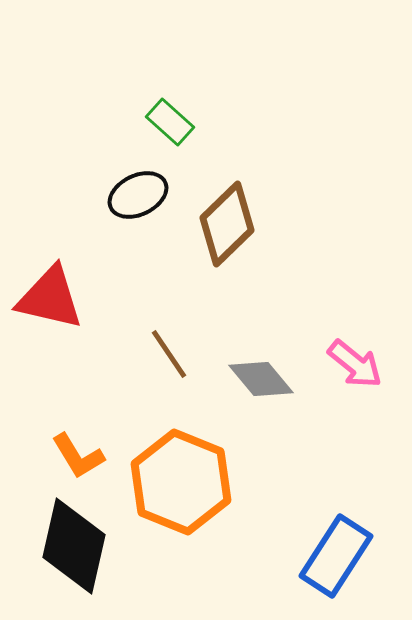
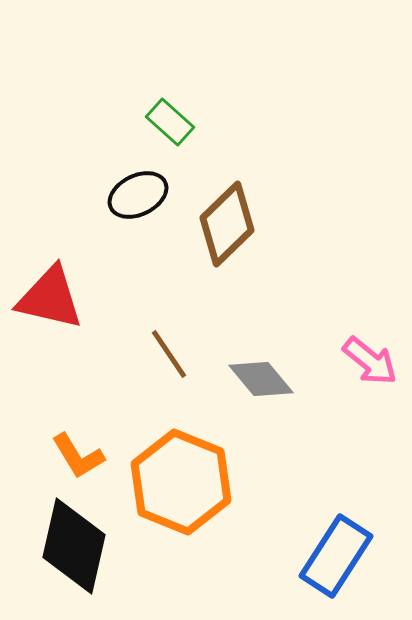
pink arrow: moved 15 px right, 3 px up
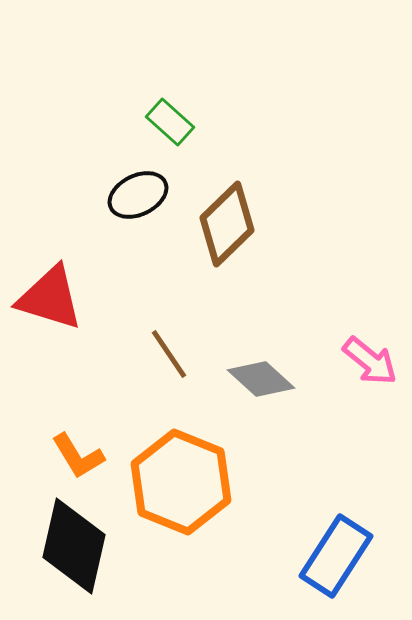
red triangle: rotated 4 degrees clockwise
gray diamond: rotated 8 degrees counterclockwise
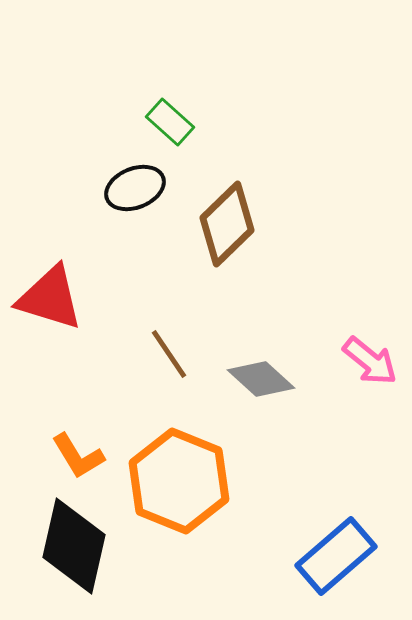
black ellipse: moved 3 px left, 7 px up; rotated 4 degrees clockwise
orange hexagon: moved 2 px left, 1 px up
blue rectangle: rotated 16 degrees clockwise
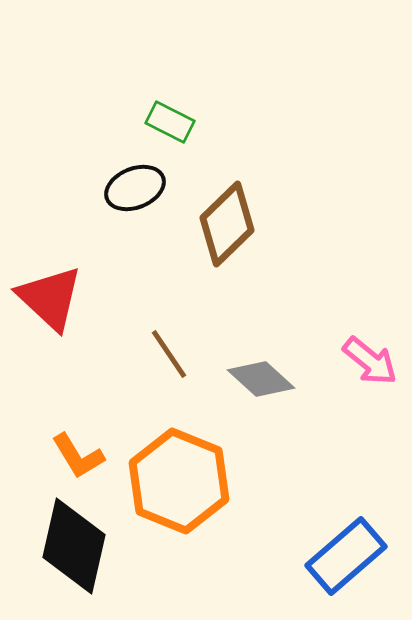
green rectangle: rotated 15 degrees counterclockwise
red triangle: rotated 26 degrees clockwise
blue rectangle: moved 10 px right
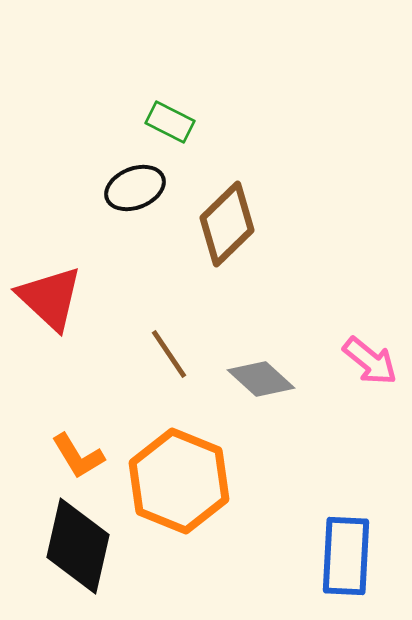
black diamond: moved 4 px right
blue rectangle: rotated 46 degrees counterclockwise
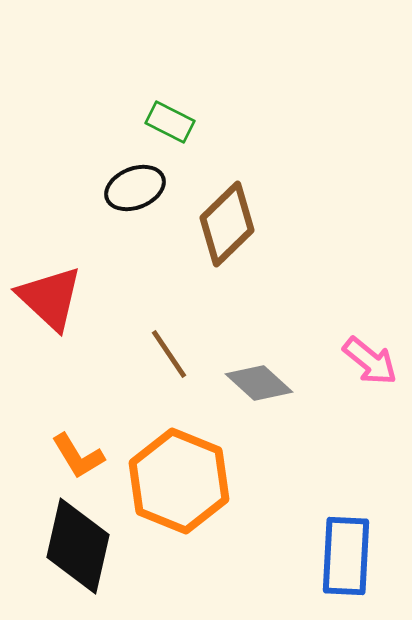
gray diamond: moved 2 px left, 4 px down
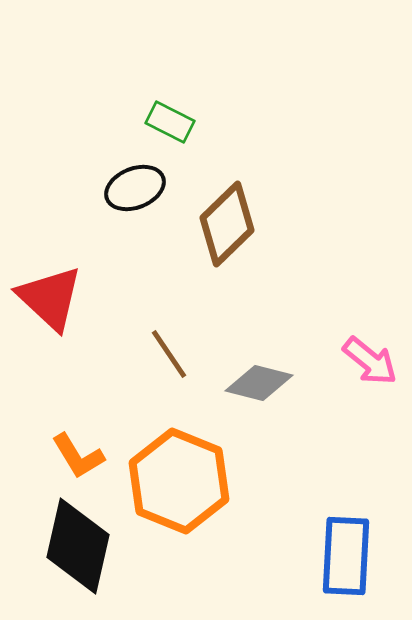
gray diamond: rotated 28 degrees counterclockwise
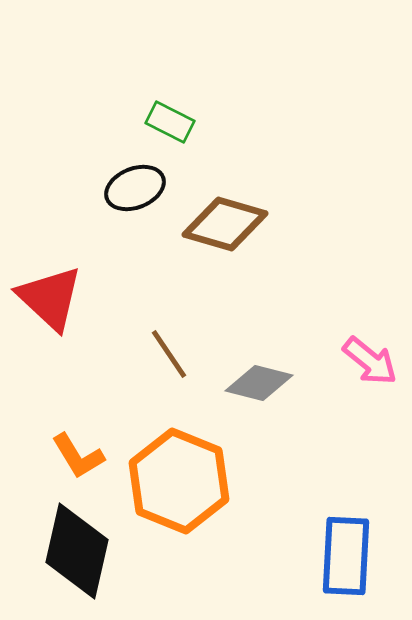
brown diamond: moved 2 px left; rotated 60 degrees clockwise
black diamond: moved 1 px left, 5 px down
